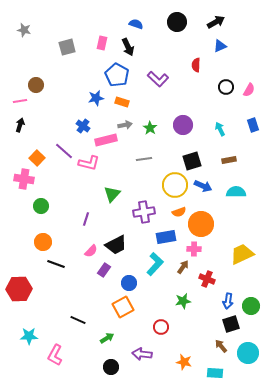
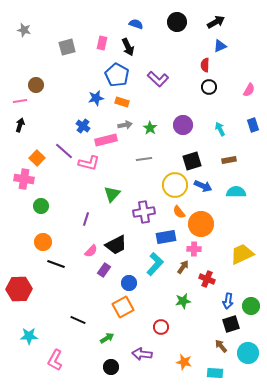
red semicircle at (196, 65): moved 9 px right
black circle at (226, 87): moved 17 px left
orange semicircle at (179, 212): rotated 72 degrees clockwise
pink L-shape at (55, 355): moved 5 px down
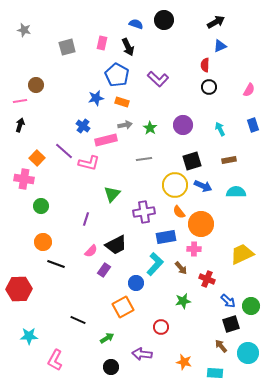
black circle at (177, 22): moved 13 px left, 2 px up
brown arrow at (183, 267): moved 2 px left, 1 px down; rotated 104 degrees clockwise
blue circle at (129, 283): moved 7 px right
blue arrow at (228, 301): rotated 56 degrees counterclockwise
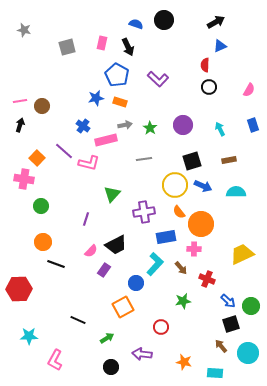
brown circle at (36, 85): moved 6 px right, 21 px down
orange rectangle at (122, 102): moved 2 px left
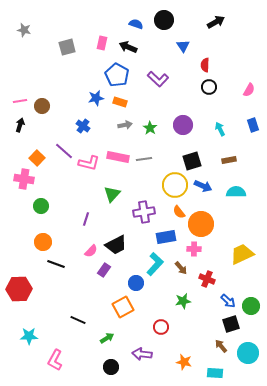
blue triangle at (220, 46): moved 37 px left; rotated 40 degrees counterclockwise
black arrow at (128, 47): rotated 138 degrees clockwise
pink rectangle at (106, 140): moved 12 px right, 17 px down; rotated 25 degrees clockwise
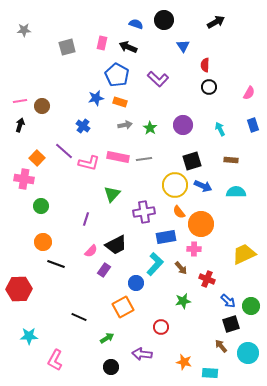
gray star at (24, 30): rotated 16 degrees counterclockwise
pink semicircle at (249, 90): moved 3 px down
brown rectangle at (229, 160): moved 2 px right; rotated 16 degrees clockwise
yellow trapezoid at (242, 254): moved 2 px right
black line at (78, 320): moved 1 px right, 3 px up
cyan rectangle at (215, 373): moved 5 px left
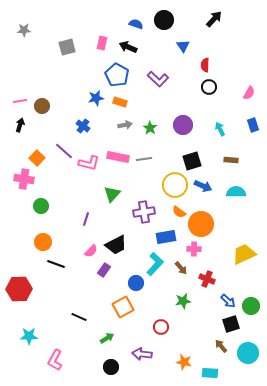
black arrow at (216, 22): moved 2 px left, 3 px up; rotated 18 degrees counterclockwise
orange semicircle at (179, 212): rotated 16 degrees counterclockwise
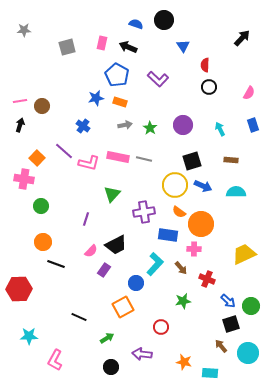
black arrow at (214, 19): moved 28 px right, 19 px down
gray line at (144, 159): rotated 21 degrees clockwise
blue rectangle at (166, 237): moved 2 px right, 2 px up; rotated 18 degrees clockwise
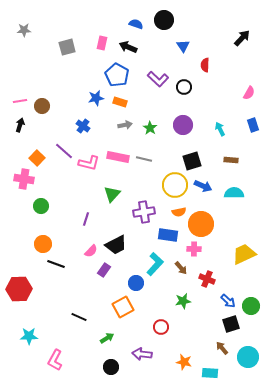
black circle at (209, 87): moved 25 px left
cyan semicircle at (236, 192): moved 2 px left, 1 px down
orange semicircle at (179, 212): rotated 48 degrees counterclockwise
orange circle at (43, 242): moved 2 px down
brown arrow at (221, 346): moved 1 px right, 2 px down
cyan circle at (248, 353): moved 4 px down
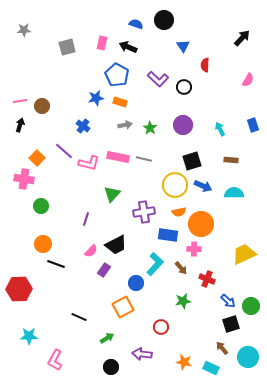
pink semicircle at (249, 93): moved 1 px left, 13 px up
cyan rectangle at (210, 373): moved 1 px right, 5 px up; rotated 21 degrees clockwise
